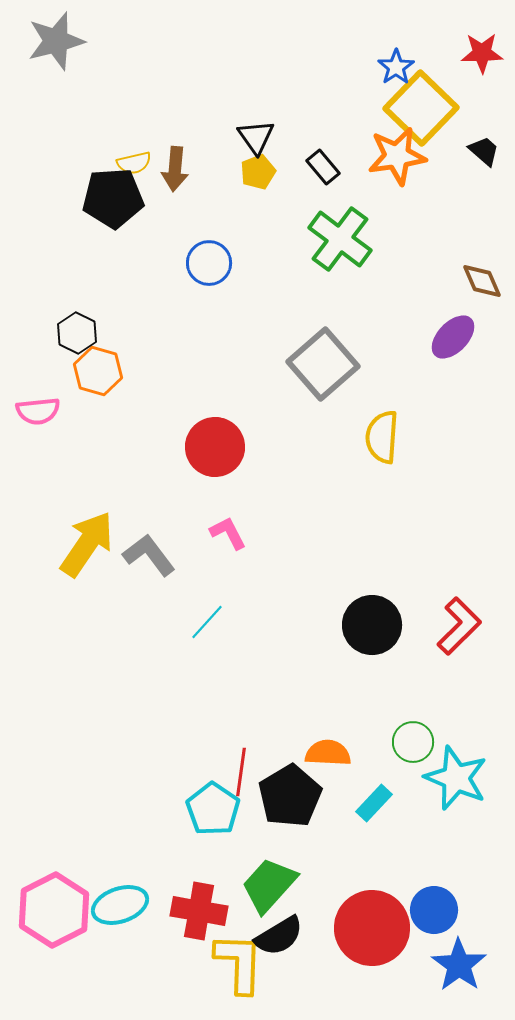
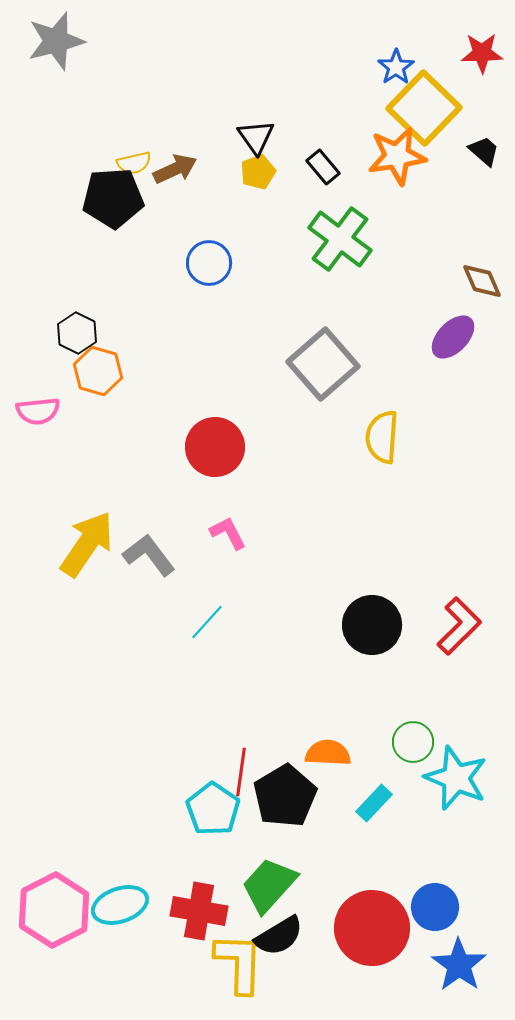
yellow square at (421, 108): moved 3 px right
brown arrow at (175, 169): rotated 120 degrees counterclockwise
black pentagon at (290, 796): moved 5 px left
blue circle at (434, 910): moved 1 px right, 3 px up
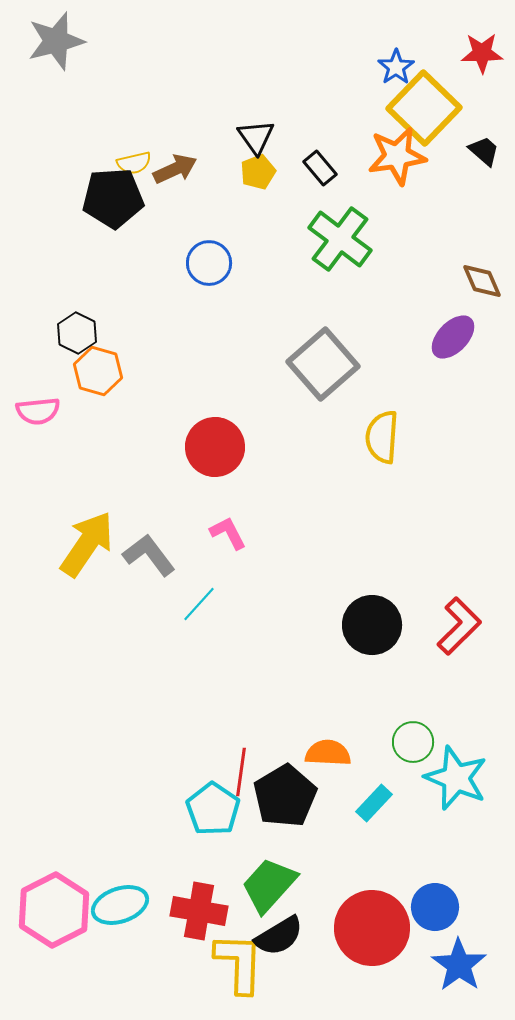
black rectangle at (323, 167): moved 3 px left, 1 px down
cyan line at (207, 622): moved 8 px left, 18 px up
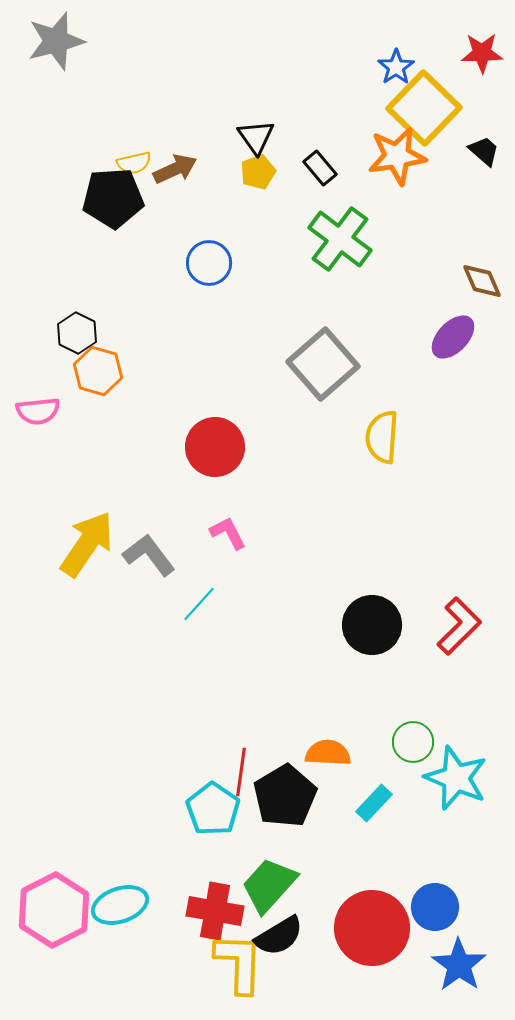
red cross at (199, 911): moved 16 px right
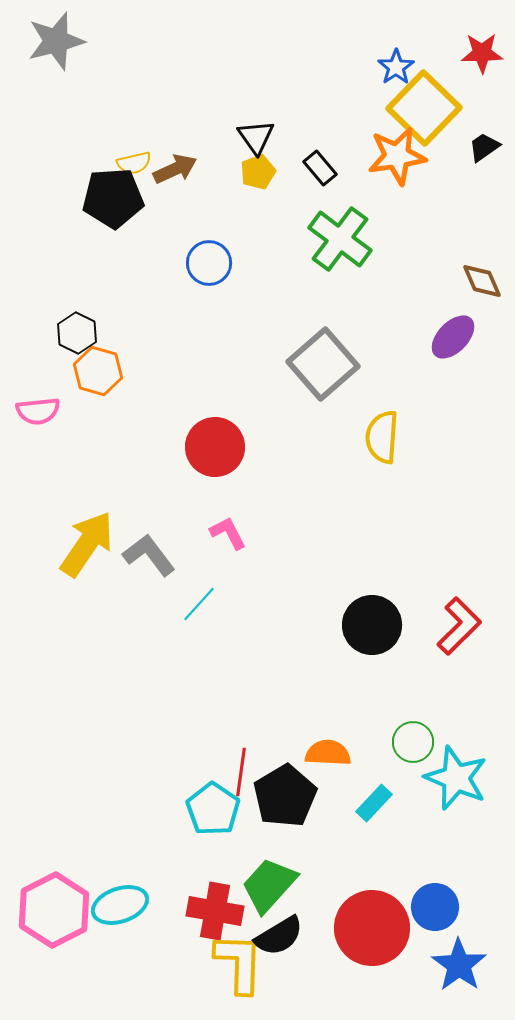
black trapezoid at (484, 151): moved 4 px up; rotated 76 degrees counterclockwise
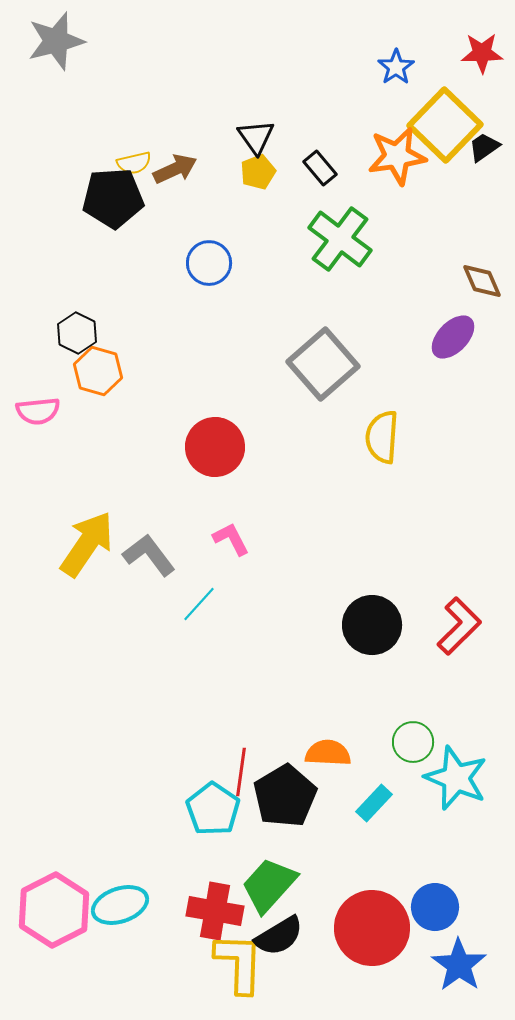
yellow square at (424, 108): moved 21 px right, 17 px down
pink L-shape at (228, 533): moved 3 px right, 6 px down
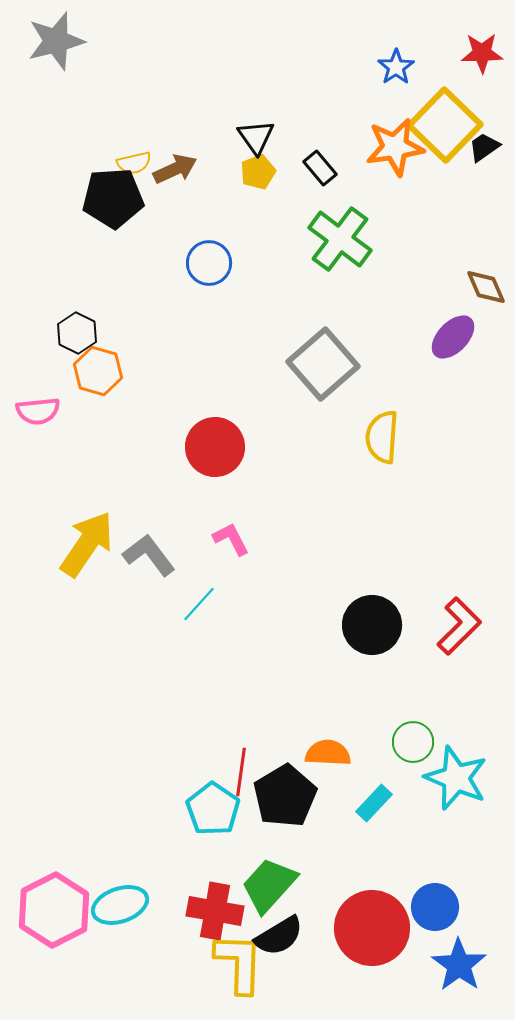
orange star at (397, 156): moved 2 px left, 9 px up
brown diamond at (482, 281): moved 4 px right, 6 px down
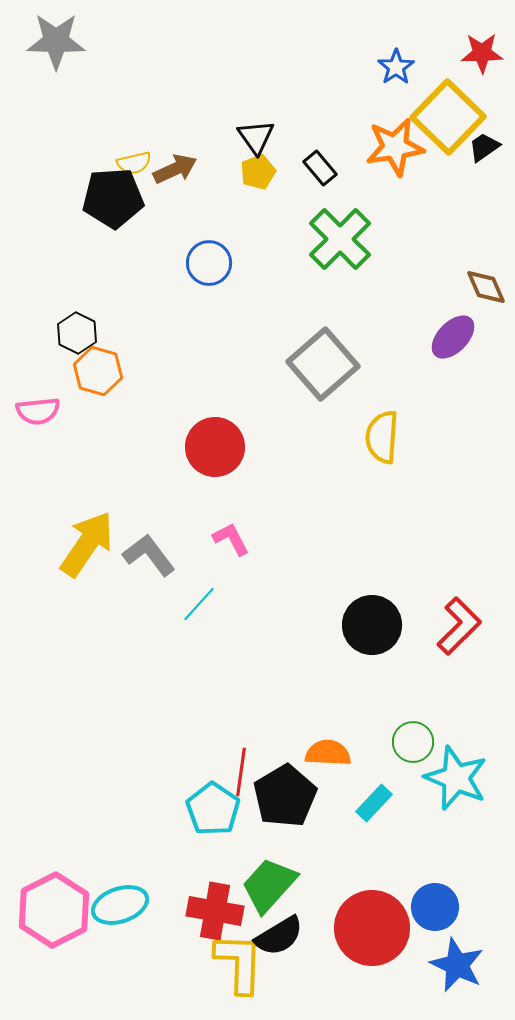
gray star at (56, 41): rotated 16 degrees clockwise
yellow square at (445, 125): moved 3 px right, 8 px up
green cross at (340, 239): rotated 8 degrees clockwise
blue star at (459, 965): moved 2 px left; rotated 10 degrees counterclockwise
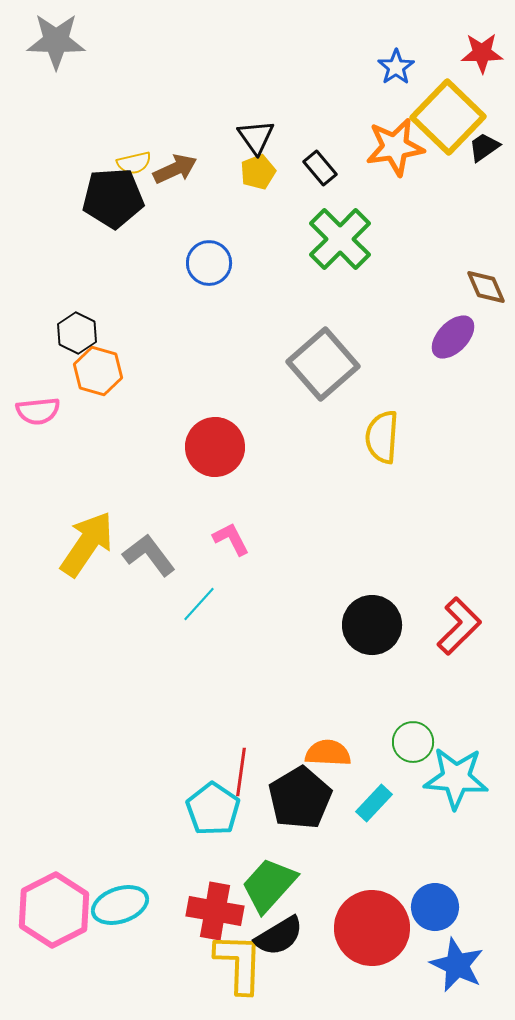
cyan star at (456, 778): rotated 18 degrees counterclockwise
black pentagon at (285, 796): moved 15 px right, 2 px down
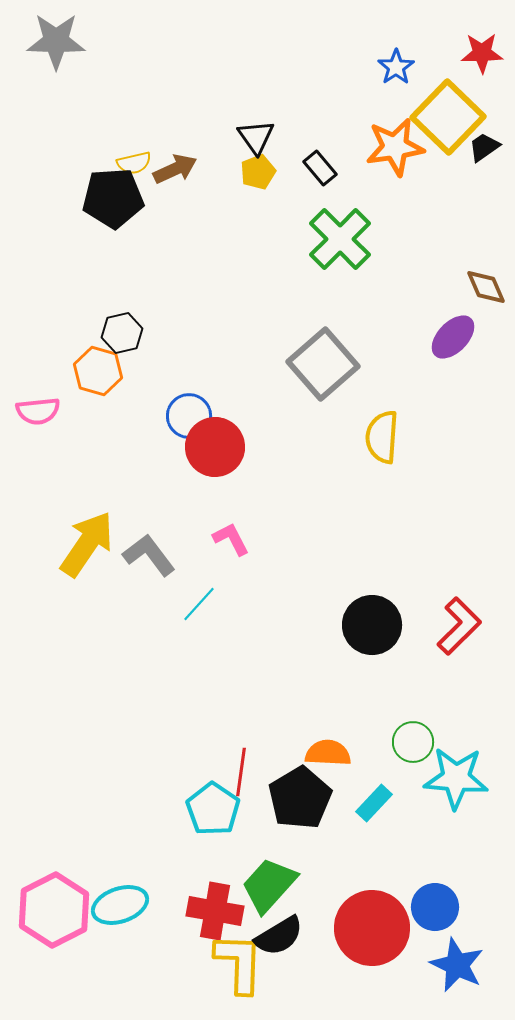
blue circle at (209, 263): moved 20 px left, 153 px down
black hexagon at (77, 333): moved 45 px right; rotated 21 degrees clockwise
